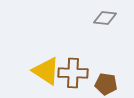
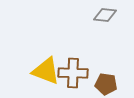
gray diamond: moved 3 px up
yellow triangle: rotated 12 degrees counterclockwise
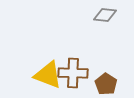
yellow triangle: moved 2 px right, 4 px down
brown pentagon: rotated 25 degrees clockwise
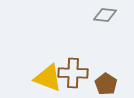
yellow triangle: moved 3 px down
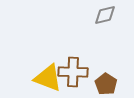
gray diamond: rotated 20 degrees counterclockwise
brown cross: moved 1 px up
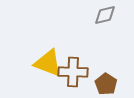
yellow triangle: moved 15 px up
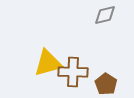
yellow triangle: rotated 36 degrees counterclockwise
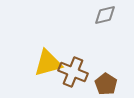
brown cross: rotated 20 degrees clockwise
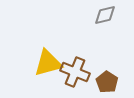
brown cross: moved 2 px right
brown pentagon: moved 1 px right, 2 px up
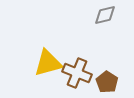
brown cross: moved 2 px right, 1 px down
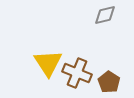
yellow triangle: rotated 48 degrees counterclockwise
brown pentagon: moved 2 px right
